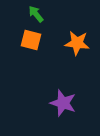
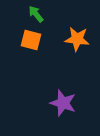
orange star: moved 4 px up
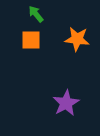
orange square: rotated 15 degrees counterclockwise
purple star: moved 3 px right; rotated 24 degrees clockwise
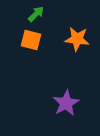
green arrow: rotated 84 degrees clockwise
orange square: rotated 15 degrees clockwise
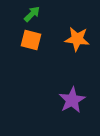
green arrow: moved 4 px left
purple star: moved 6 px right, 3 px up
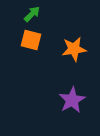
orange star: moved 3 px left, 10 px down; rotated 15 degrees counterclockwise
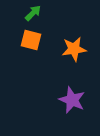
green arrow: moved 1 px right, 1 px up
purple star: rotated 20 degrees counterclockwise
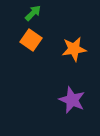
orange square: rotated 20 degrees clockwise
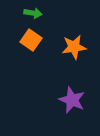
green arrow: rotated 54 degrees clockwise
orange star: moved 2 px up
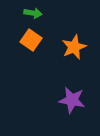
orange star: rotated 15 degrees counterclockwise
purple star: rotated 12 degrees counterclockwise
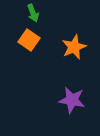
green arrow: rotated 60 degrees clockwise
orange square: moved 2 px left
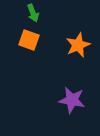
orange square: rotated 15 degrees counterclockwise
orange star: moved 4 px right, 2 px up
